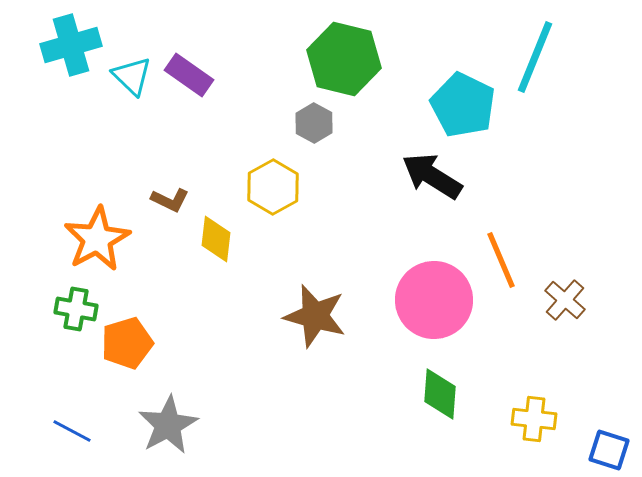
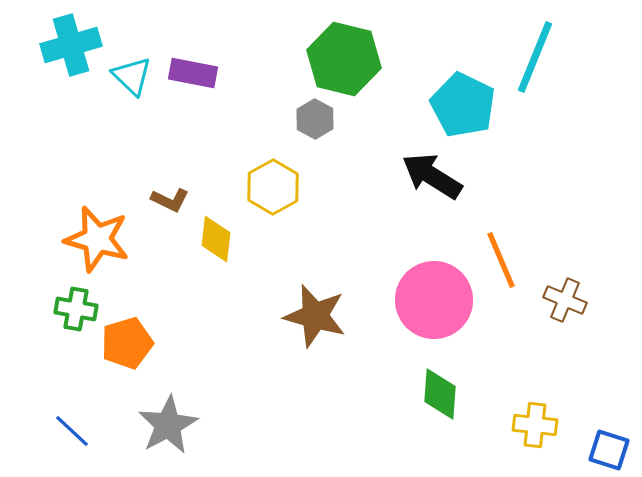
purple rectangle: moved 4 px right, 2 px up; rotated 24 degrees counterclockwise
gray hexagon: moved 1 px right, 4 px up
orange star: rotated 28 degrees counterclockwise
brown cross: rotated 18 degrees counterclockwise
yellow cross: moved 1 px right, 6 px down
blue line: rotated 15 degrees clockwise
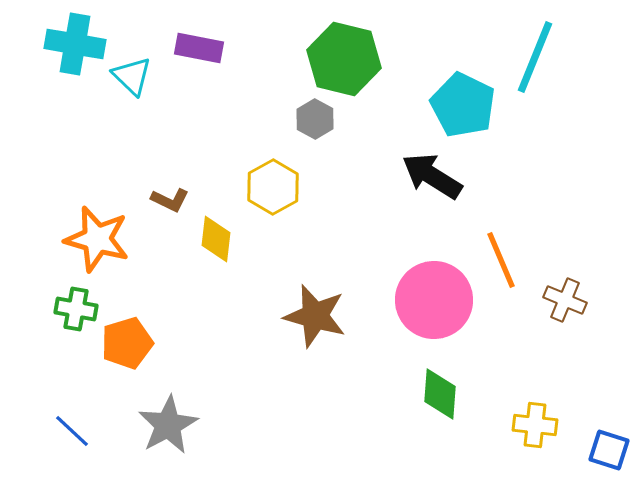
cyan cross: moved 4 px right, 1 px up; rotated 26 degrees clockwise
purple rectangle: moved 6 px right, 25 px up
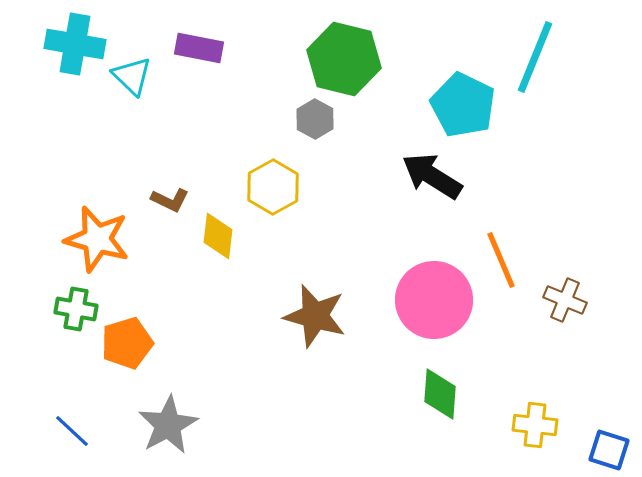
yellow diamond: moved 2 px right, 3 px up
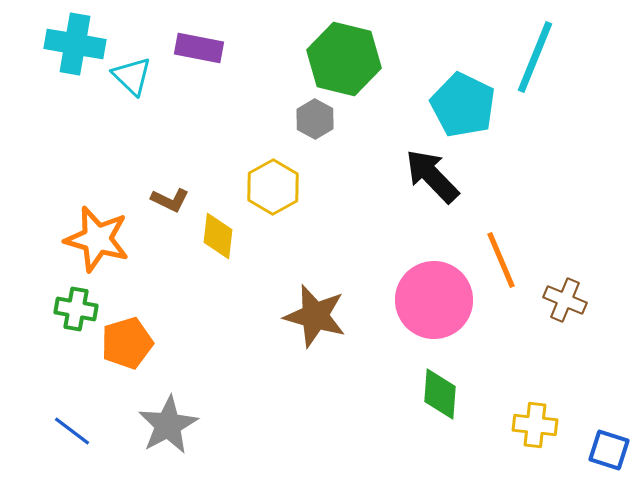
black arrow: rotated 14 degrees clockwise
blue line: rotated 6 degrees counterclockwise
